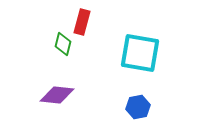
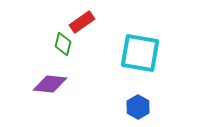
red rectangle: rotated 40 degrees clockwise
purple diamond: moved 7 px left, 11 px up
blue hexagon: rotated 20 degrees counterclockwise
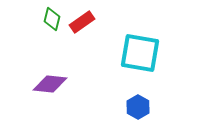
green diamond: moved 11 px left, 25 px up
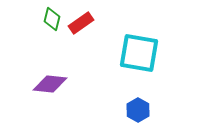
red rectangle: moved 1 px left, 1 px down
cyan square: moved 1 px left
blue hexagon: moved 3 px down
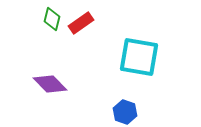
cyan square: moved 4 px down
purple diamond: rotated 40 degrees clockwise
blue hexagon: moved 13 px left, 2 px down; rotated 10 degrees counterclockwise
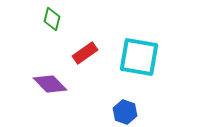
red rectangle: moved 4 px right, 30 px down
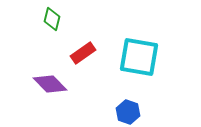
red rectangle: moved 2 px left
blue hexagon: moved 3 px right
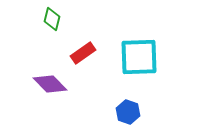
cyan square: rotated 12 degrees counterclockwise
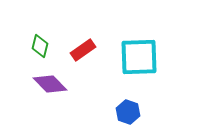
green diamond: moved 12 px left, 27 px down
red rectangle: moved 3 px up
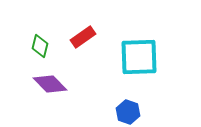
red rectangle: moved 13 px up
